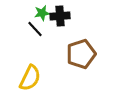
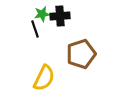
green star: moved 1 px down
black line: rotated 24 degrees clockwise
yellow semicircle: moved 14 px right
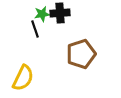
black cross: moved 3 px up
yellow semicircle: moved 21 px left
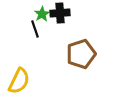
green star: rotated 21 degrees counterclockwise
yellow semicircle: moved 4 px left, 3 px down
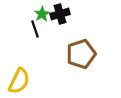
black cross: moved 1 px down; rotated 12 degrees counterclockwise
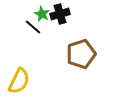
green star: rotated 14 degrees counterclockwise
black line: moved 2 px left, 2 px up; rotated 30 degrees counterclockwise
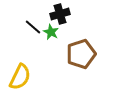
green star: moved 9 px right, 18 px down
yellow semicircle: moved 1 px right, 4 px up
